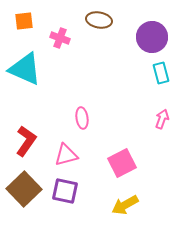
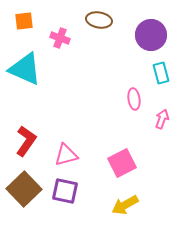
purple circle: moved 1 px left, 2 px up
pink ellipse: moved 52 px right, 19 px up
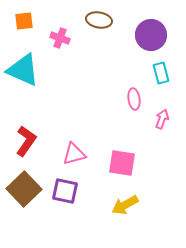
cyan triangle: moved 2 px left, 1 px down
pink triangle: moved 8 px right, 1 px up
pink square: rotated 36 degrees clockwise
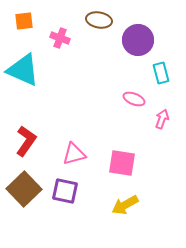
purple circle: moved 13 px left, 5 px down
pink ellipse: rotated 60 degrees counterclockwise
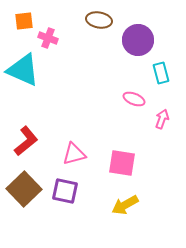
pink cross: moved 12 px left
red L-shape: rotated 16 degrees clockwise
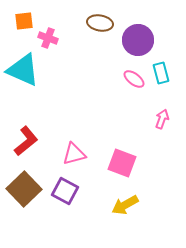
brown ellipse: moved 1 px right, 3 px down
pink ellipse: moved 20 px up; rotated 15 degrees clockwise
pink square: rotated 12 degrees clockwise
purple square: rotated 16 degrees clockwise
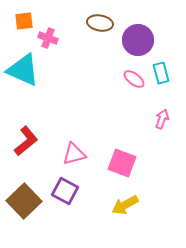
brown square: moved 12 px down
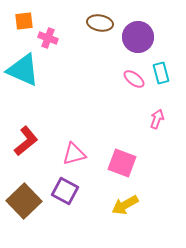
purple circle: moved 3 px up
pink arrow: moved 5 px left
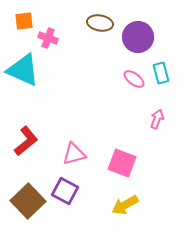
brown square: moved 4 px right
